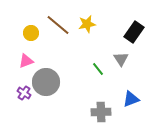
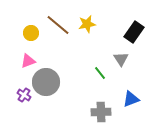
pink triangle: moved 2 px right
green line: moved 2 px right, 4 px down
purple cross: moved 2 px down
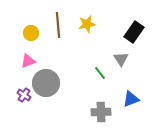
brown line: rotated 45 degrees clockwise
gray circle: moved 1 px down
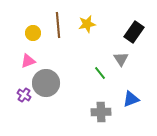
yellow circle: moved 2 px right
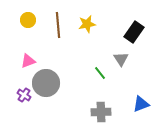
yellow circle: moved 5 px left, 13 px up
blue triangle: moved 10 px right, 5 px down
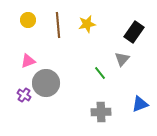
gray triangle: moved 1 px right; rotated 14 degrees clockwise
blue triangle: moved 1 px left
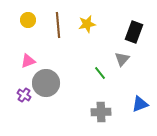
black rectangle: rotated 15 degrees counterclockwise
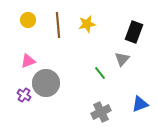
gray cross: rotated 24 degrees counterclockwise
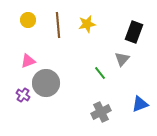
purple cross: moved 1 px left
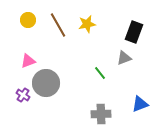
brown line: rotated 25 degrees counterclockwise
gray triangle: moved 2 px right, 1 px up; rotated 28 degrees clockwise
gray cross: moved 2 px down; rotated 24 degrees clockwise
